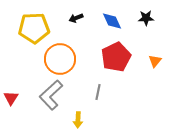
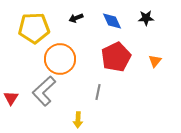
gray L-shape: moved 7 px left, 4 px up
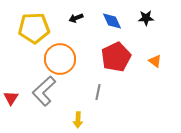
orange triangle: rotated 32 degrees counterclockwise
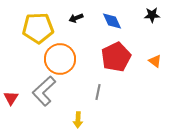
black star: moved 6 px right, 3 px up
yellow pentagon: moved 4 px right
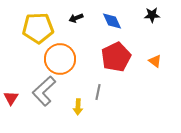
yellow arrow: moved 13 px up
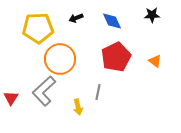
yellow arrow: rotated 14 degrees counterclockwise
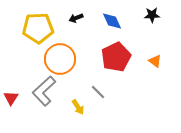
gray line: rotated 56 degrees counterclockwise
yellow arrow: rotated 21 degrees counterclockwise
